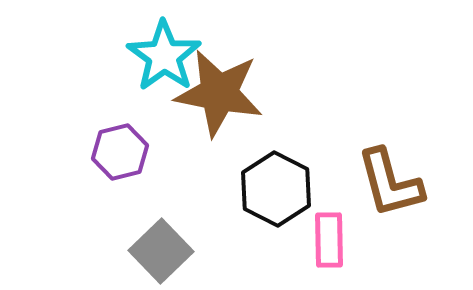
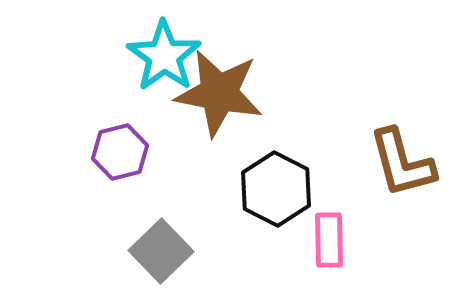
brown L-shape: moved 12 px right, 20 px up
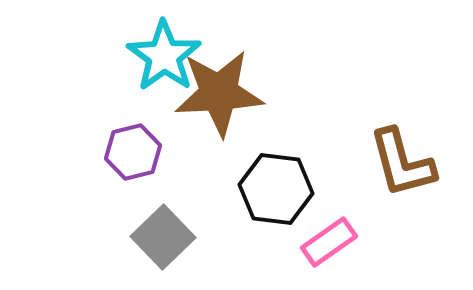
brown star: rotated 14 degrees counterclockwise
purple hexagon: moved 13 px right
black hexagon: rotated 20 degrees counterclockwise
pink rectangle: moved 2 px down; rotated 56 degrees clockwise
gray square: moved 2 px right, 14 px up
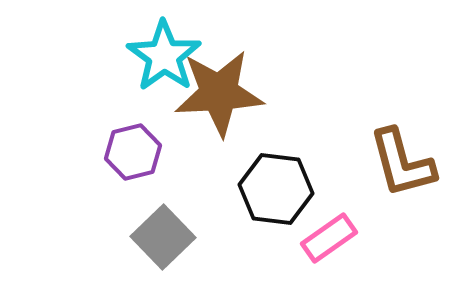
pink rectangle: moved 4 px up
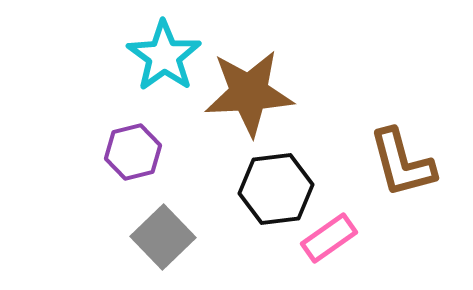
brown star: moved 30 px right
black hexagon: rotated 14 degrees counterclockwise
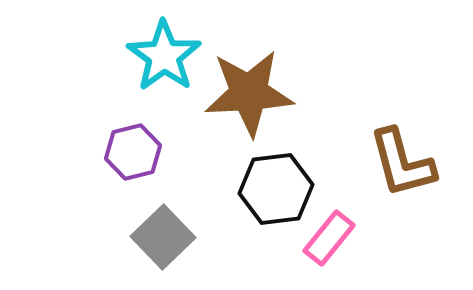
pink rectangle: rotated 16 degrees counterclockwise
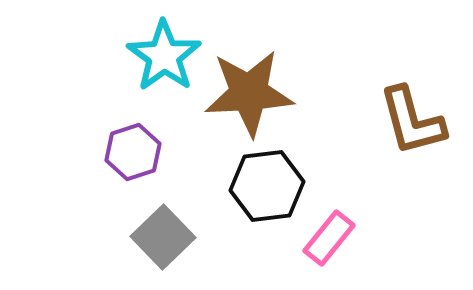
purple hexagon: rotated 4 degrees counterclockwise
brown L-shape: moved 10 px right, 42 px up
black hexagon: moved 9 px left, 3 px up
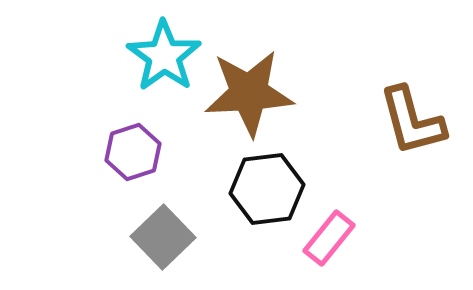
black hexagon: moved 3 px down
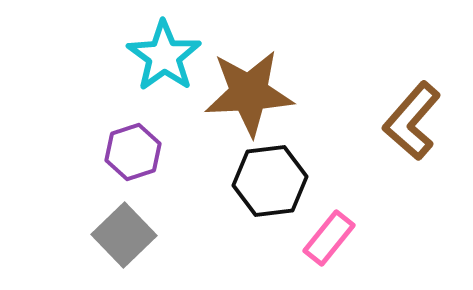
brown L-shape: rotated 56 degrees clockwise
black hexagon: moved 3 px right, 8 px up
gray square: moved 39 px left, 2 px up
